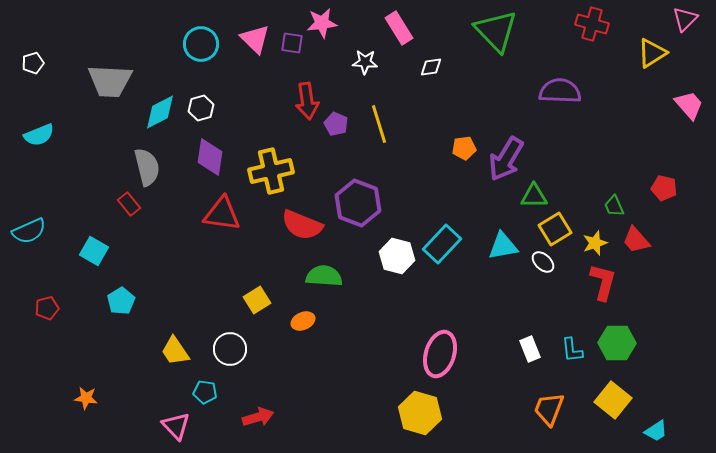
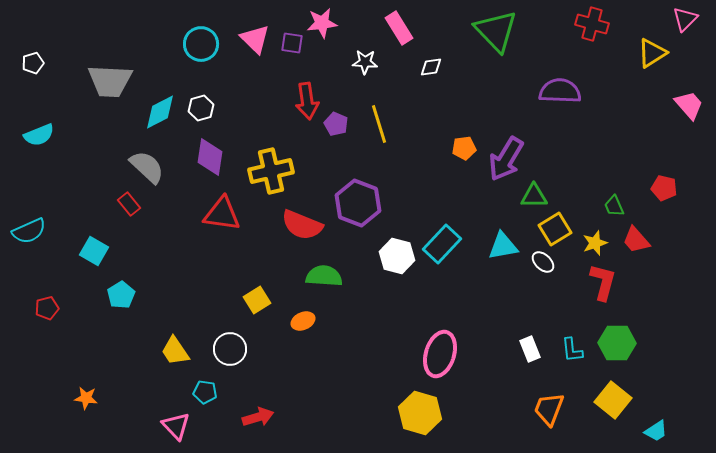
gray semicircle at (147, 167): rotated 33 degrees counterclockwise
cyan pentagon at (121, 301): moved 6 px up
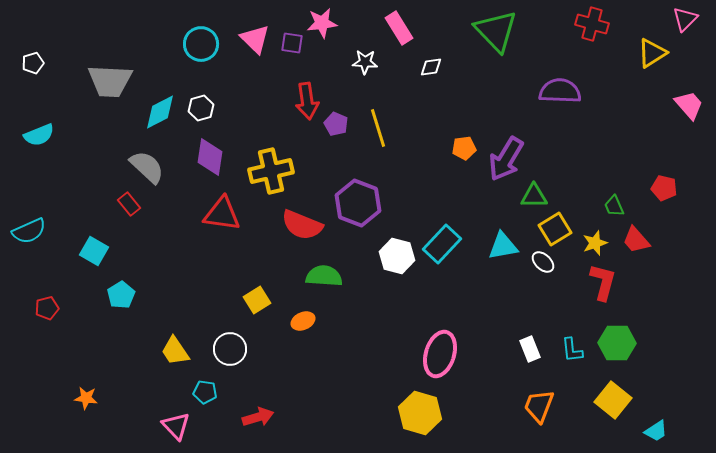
yellow line at (379, 124): moved 1 px left, 4 px down
orange trapezoid at (549, 409): moved 10 px left, 3 px up
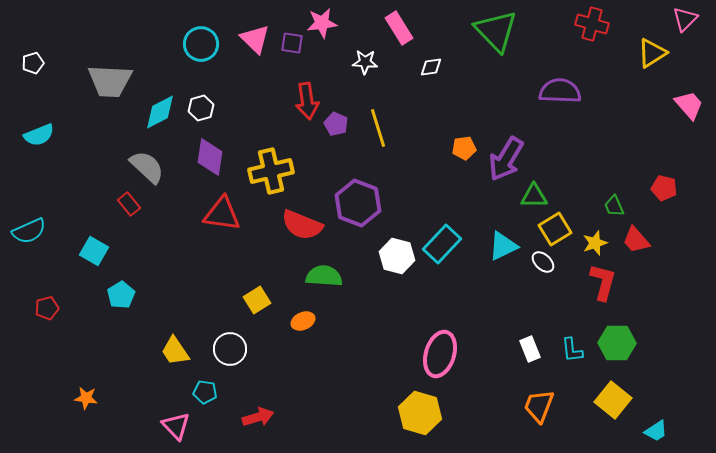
cyan triangle at (503, 246): rotated 16 degrees counterclockwise
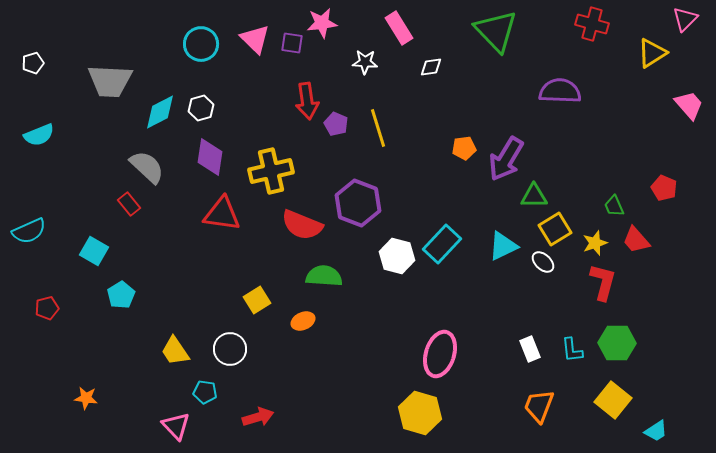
red pentagon at (664, 188): rotated 10 degrees clockwise
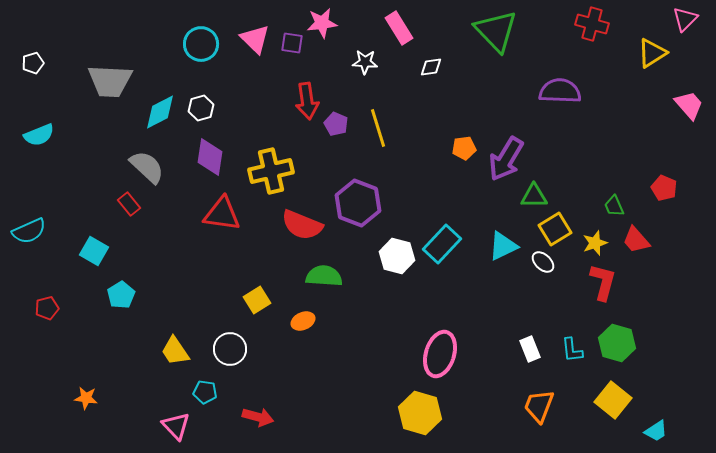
green hexagon at (617, 343): rotated 15 degrees clockwise
red arrow at (258, 417): rotated 32 degrees clockwise
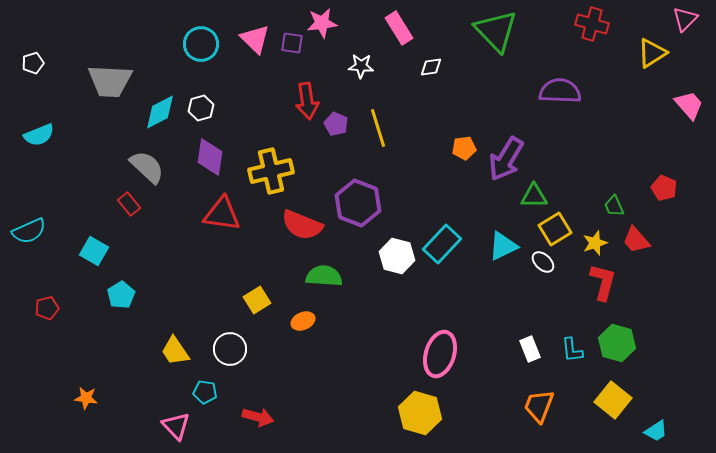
white star at (365, 62): moved 4 px left, 4 px down
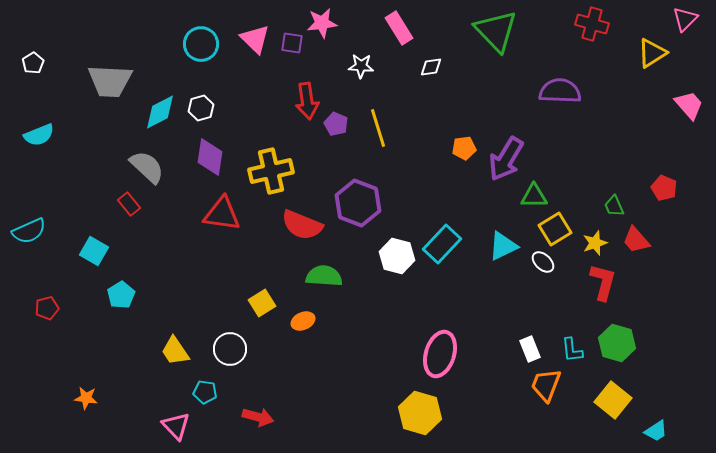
white pentagon at (33, 63): rotated 15 degrees counterclockwise
yellow square at (257, 300): moved 5 px right, 3 px down
orange trapezoid at (539, 406): moved 7 px right, 21 px up
